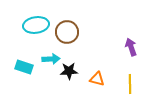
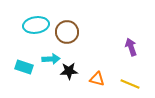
yellow line: rotated 66 degrees counterclockwise
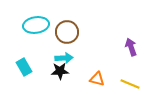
cyan arrow: moved 13 px right, 1 px up
cyan rectangle: rotated 42 degrees clockwise
black star: moved 9 px left
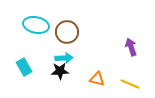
cyan ellipse: rotated 20 degrees clockwise
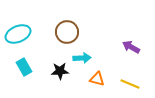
cyan ellipse: moved 18 px left, 9 px down; rotated 35 degrees counterclockwise
purple arrow: rotated 42 degrees counterclockwise
cyan arrow: moved 18 px right
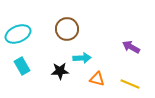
brown circle: moved 3 px up
cyan rectangle: moved 2 px left, 1 px up
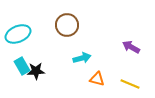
brown circle: moved 4 px up
cyan arrow: rotated 12 degrees counterclockwise
black star: moved 24 px left
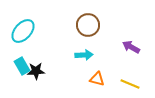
brown circle: moved 21 px right
cyan ellipse: moved 5 px right, 3 px up; rotated 25 degrees counterclockwise
cyan arrow: moved 2 px right, 3 px up; rotated 12 degrees clockwise
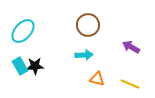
cyan rectangle: moved 2 px left
black star: moved 1 px left, 5 px up
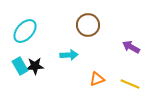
cyan ellipse: moved 2 px right
cyan arrow: moved 15 px left
orange triangle: rotated 35 degrees counterclockwise
